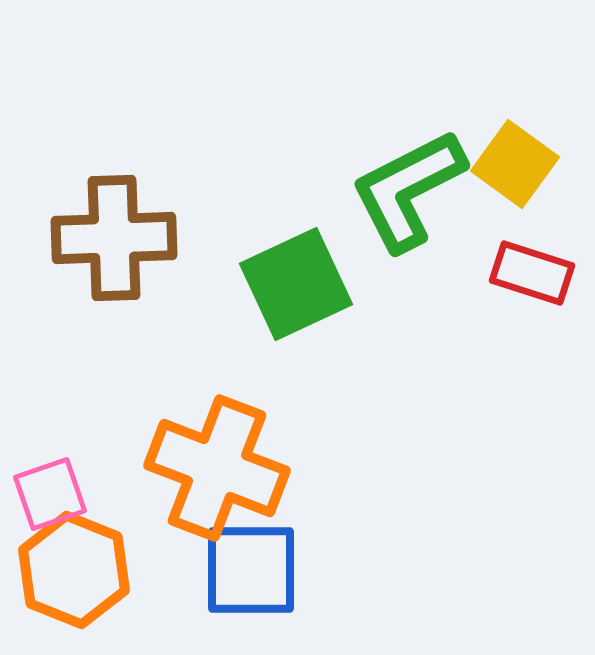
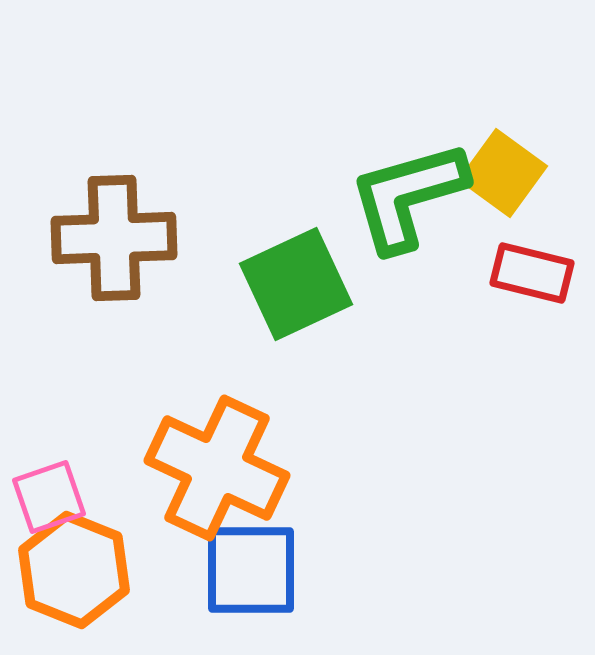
yellow square: moved 12 px left, 9 px down
green L-shape: moved 6 px down; rotated 11 degrees clockwise
red rectangle: rotated 4 degrees counterclockwise
orange cross: rotated 4 degrees clockwise
pink square: moved 1 px left, 3 px down
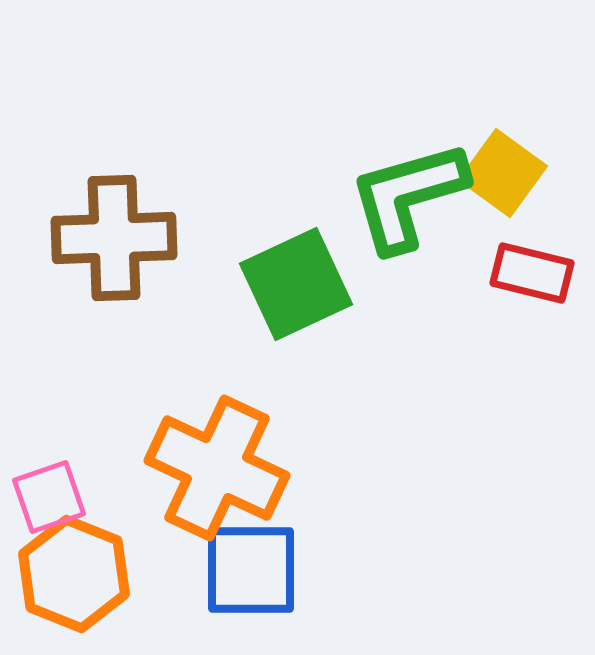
orange hexagon: moved 4 px down
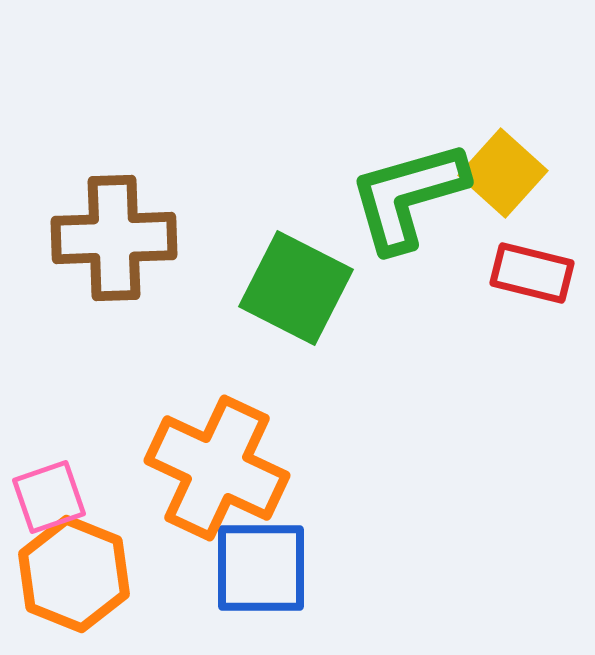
yellow square: rotated 6 degrees clockwise
green square: moved 4 px down; rotated 38 degrees counterclockwise
blue square: moved 10 px right, 2 px up
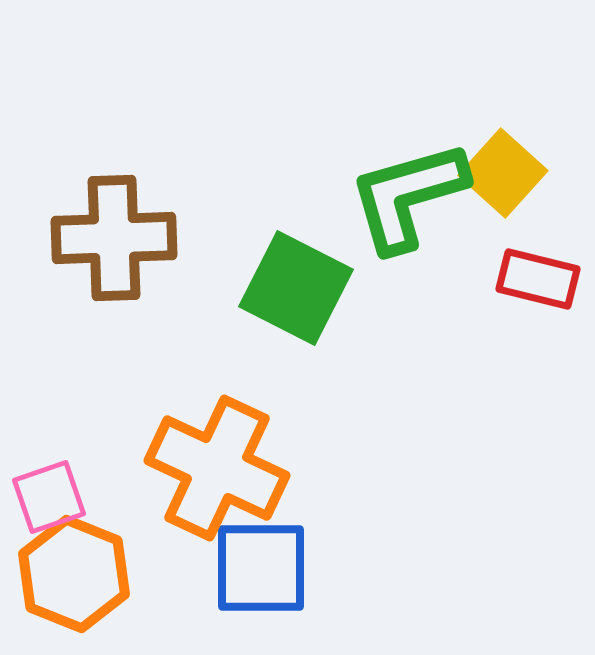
red rectangle: moved 6 px right, 6 px down
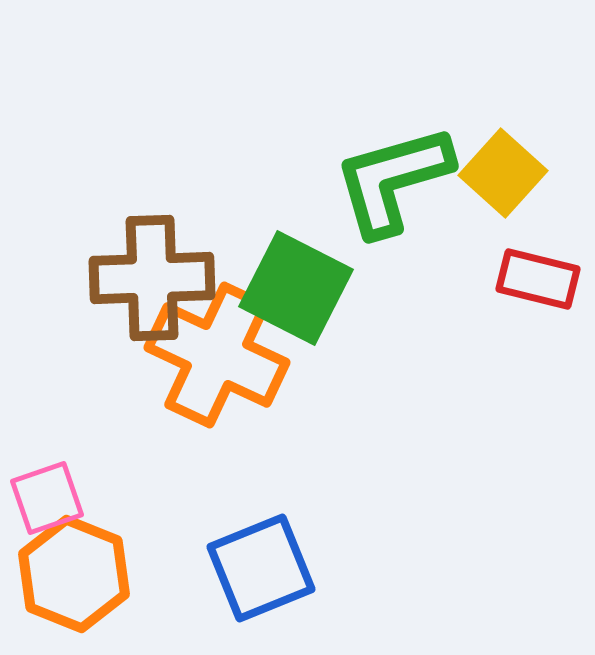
green L-shape: moved 15 px left, 16 px up
brown cross: moved 38 px right, 40 px down
orange cross: moved 113 px up
pink square: moved 2 px left, 1 px down
blue square: rotated 22 degrees counterclockwise
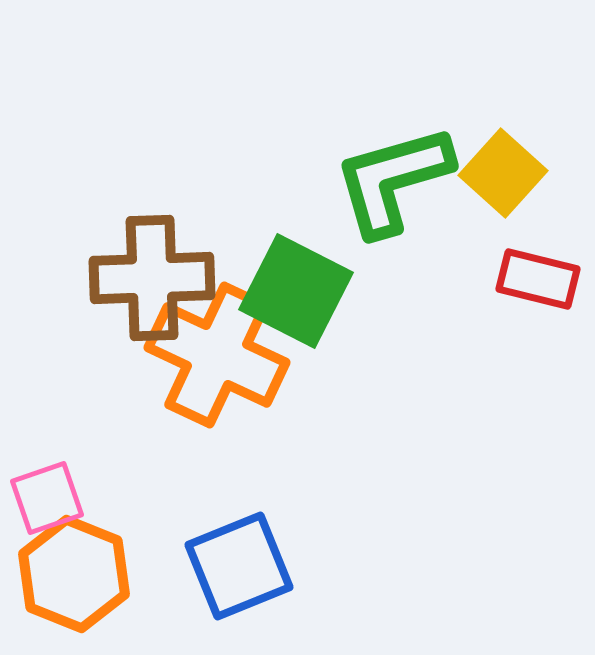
green square: moved 3 px down
blue square: moved 22 px left, 2 px up
